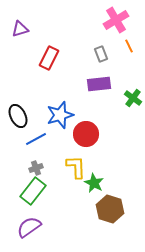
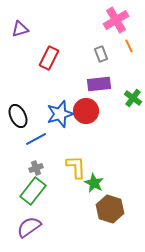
blue star: moved 1 px up
red circle: moved 23 px up
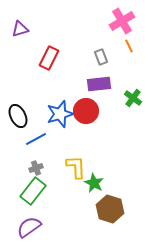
pink cross: moved 6 px right, 1 px down
gray rectangle: moved 3 px down
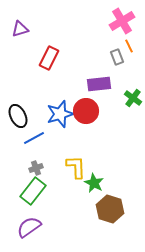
gray rectangle: moved 16 px right
blue line: moved 2 px left, 1 px up
